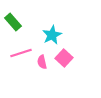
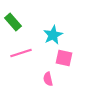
cyan star: moved 1 px right
pink square: rotated 30 degrees counterclockwise
pink semicircle: moved 6 px right, 17 px down
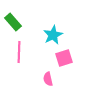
pink line: moved 2 px left, 1 px up; rotated 70 degrees counterclockwise
pink square: rotated 30 degrees counterclockwise
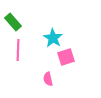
cyan star: moved 3 px down; rotated 12 degrees counterclockwise
pink line: moved 1 px left, 2 px up
pink square: moved 2 px right, 1 px up
